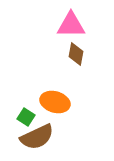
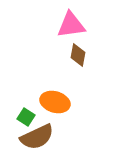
pink triangle: rotated 8 degrees counterclockwise
brown diamond: moved 2 px right, 1 px down
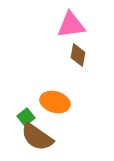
green square: rotated 18 degrees clockwise
brown semicircle: rotated 60 degrees clockwise
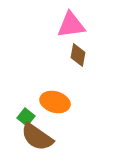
green square: rotated 12 degrees counterclockwise
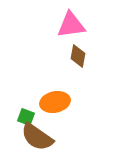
brown diamond: moved 1 px down
orange ellipse: rotated 28 degrees counterclockwise
green square: rotated 18 degrees counterclockwise
